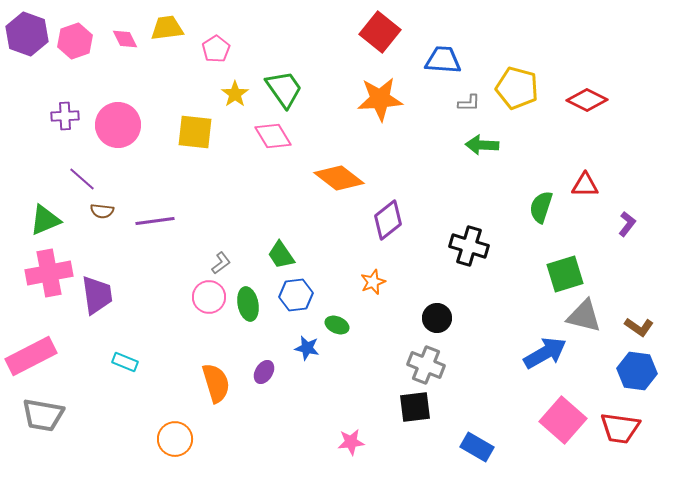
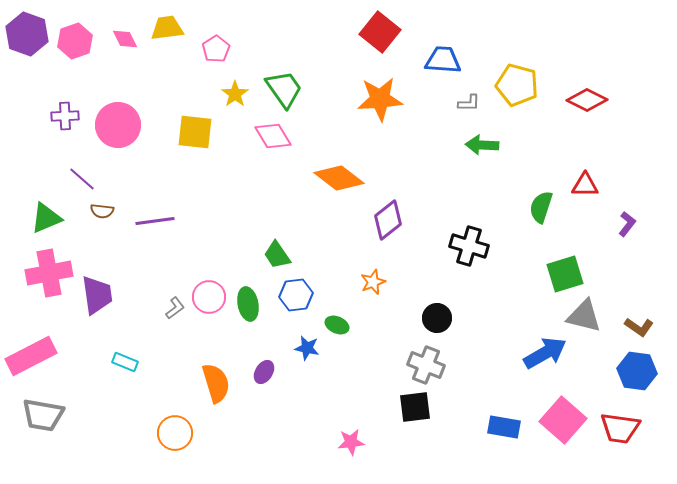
yellow pentagon at (517, 88): moved 3 px up
green triangle at (45, 220): moved 1 px right, 2 px up
green trapezoid at (281, 255): moved 4 px left
gray L-shape at (221, 263): moved 46 px left, 45 px down
orange circle at (175, 439): moved 6 px up
blue rectangle at (477, 447): moved 27 px right, 20 px up; rotated 20 degrees counterclockwise
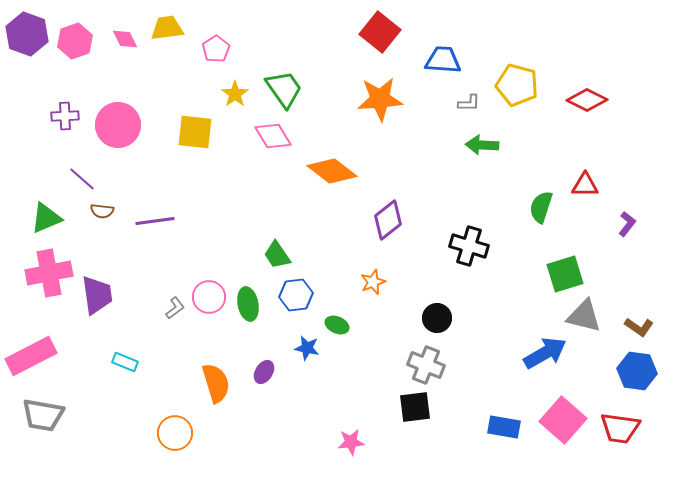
orange diamond at (339, 178): moved 7 px left, 7 px up
